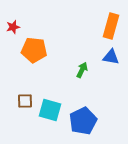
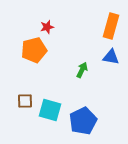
red star: moved 34 px right
orange pentagon: rotated 20 degrees counterclockwise
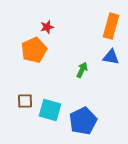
orange pentagon: rotated 10 degrees counterclockwise
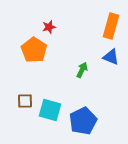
red star: moved 2 px right
orange pentagon: rotated 15 degrees counterclockwise
blue triangle: rotated 12 degrees clockwise
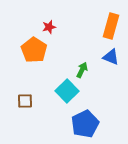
cyan square: moved 17 px right, 19 px up; rotated 30 degrees clockwise
blue pentagon: moved 2 px right, 3 px down
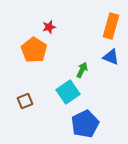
cyan square: moved 1 px right, 1 px down; rotated 10 degrees clockwise
brown square: rotated 21 degrees counterclockwise
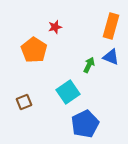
red star: moved 6 px right
green arrow: moved 7 px right, 5 px up
brown square: moved 1 px left, 1 px down
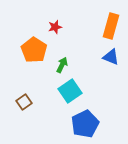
green arrow: moved 27 px left
cyan square: moved 2 px right, 1 px up
brown square: rotated 14 degrees counterclockwise
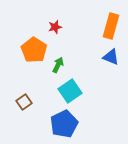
green arrow: moved 4 px left
blue pentagon: moved 21 px left
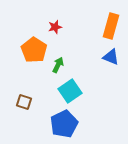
brown square: rotated 35 degrees counterclockwise
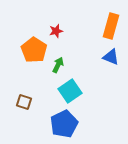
red star: moved 1 px right, 4 px down
